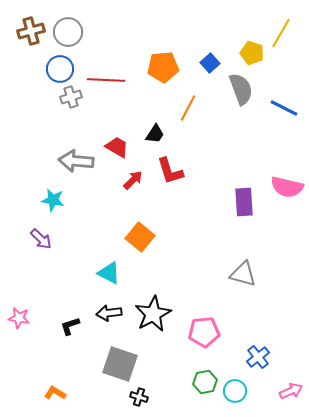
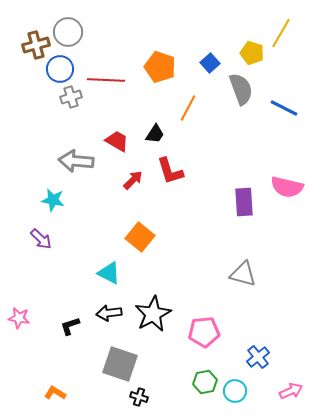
brown cross: moved 5 px right, 14 px down
orange pentagon: moved 3 px left; rotated 24 degrees clockwise
red trapezoid: moved 6 px up
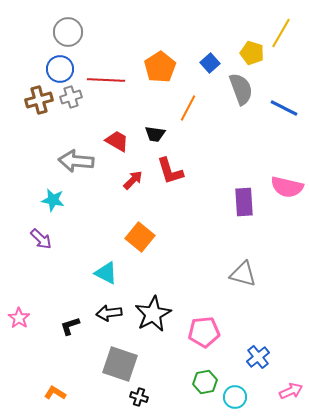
brown cross: moved 3 px right, 55 px down
orange pentagon: rotated 20 degrees clockwise
black trapezoid: rotated 65 degrees clockwise
cyan triangle: moved 3 px left
pink star: rotated 25 degrees clockwise
cyan circle: moved 6 px down
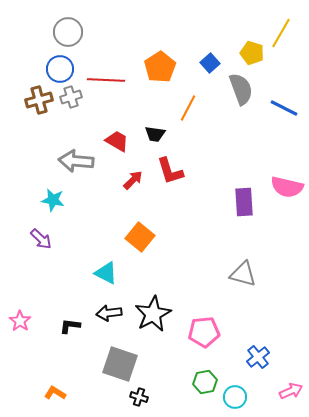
pink star: moved 1 px right, 3 px down
black L-shape: rotated 25 degrees clockwise
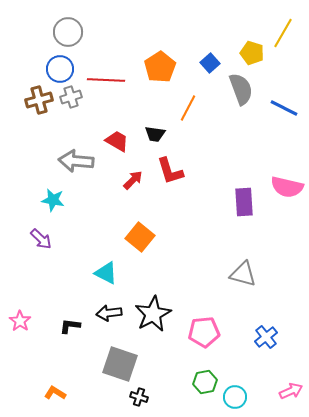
yellow line: moved 2 px right
blue cross: moved 8 px right, 20 px up
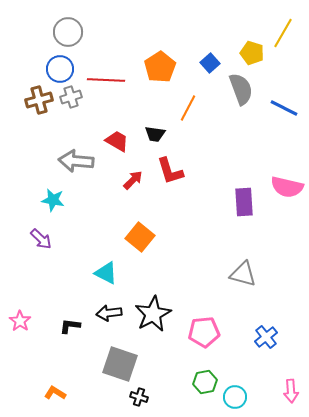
pink arrow: rotated 110 degrees clockwise
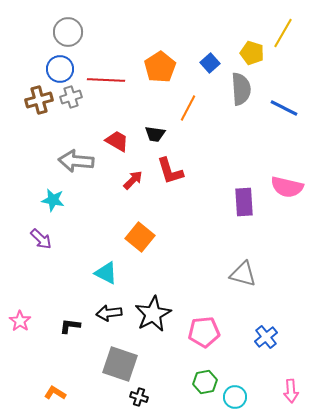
gray semicircle: rotated 16 degrees clockwise
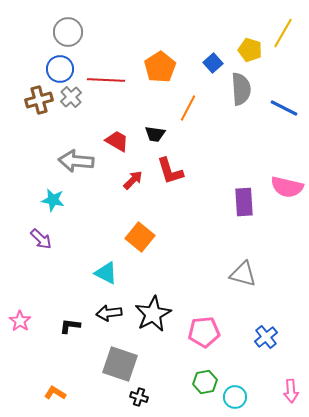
yellow pentagon: moved 2 px left, 3 px up
blue square: moved 3 px right
gray cross: rotated 25 degrees counterclockwise
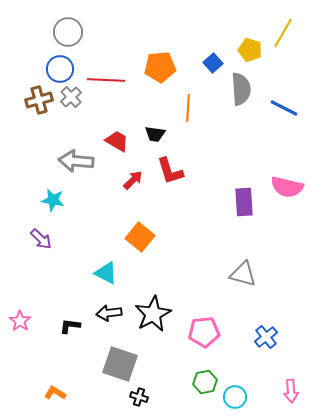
orange pentagon: rotated 28 degrees clockwise
orange line: rotated 24 degrees counterclockwise
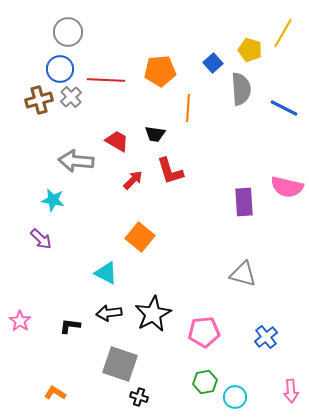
orange pentagon: moved 4 px down
